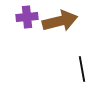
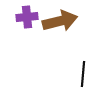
black line: moved 1 px right, 5 px down; rotated 15 degrees clockwise
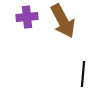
brown arrow: moved 3 px right; rotated 76 degrees clockwise
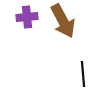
black line: rotated 10 degrees counterclockwise
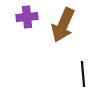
brown arrow: moved 4 px down; rotated 52 degrees clockwise
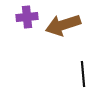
brown arrow: rotated 48 degrees clockwise
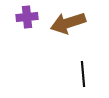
brown arrow: moved 5 px right, 2 px up
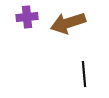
black line: moved 1 px right
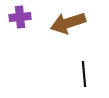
purple cross: moved 7 px left
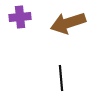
black line: moved 23 px left, 4 px down
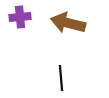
brown arrow: rotated 32 degrees clockwise
